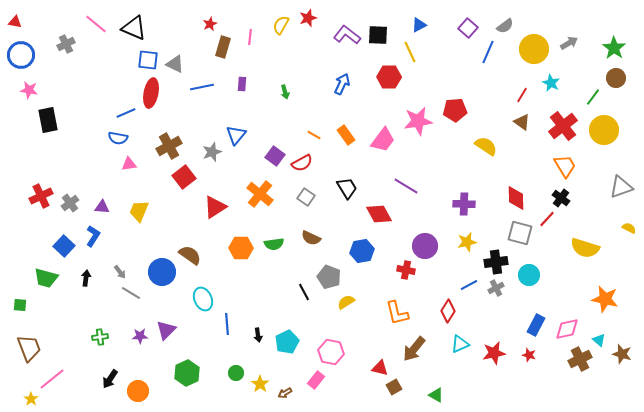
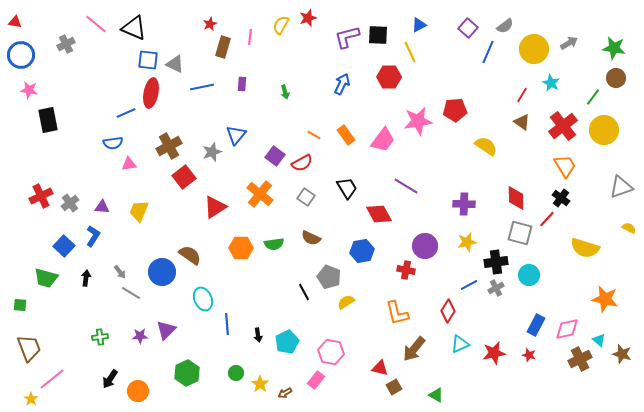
purple L-shape at (347, 35): moved 2 px down; rotated 52 degrees counterclockwise
green star at (614, 48): rotated 25 degrees counterclockwise
blue semicircle at (118, 138): moved 5 px left, 5 px down; rotated 18 degrees counterclockwise
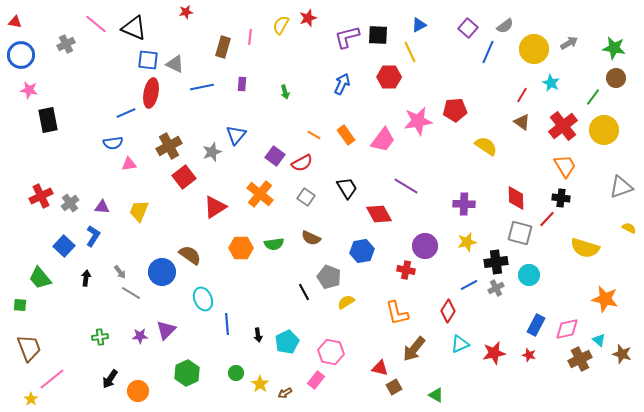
red star at (210, 24): moved 24 px left, 12 px up; rotated 16 degrees clockwise
black cross at (561, 198): rotated 30 degrees counterclockwise
green trapezoid at (46, 278): moved 6 px left; rotated 35 degrees clockwise
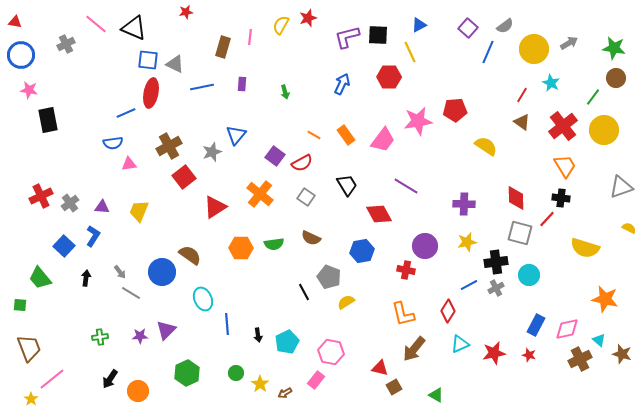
black trapezoid at (347, 188): moved 3 px up
orange L-shape at (397, 313): moved 6 px right, 1 px down
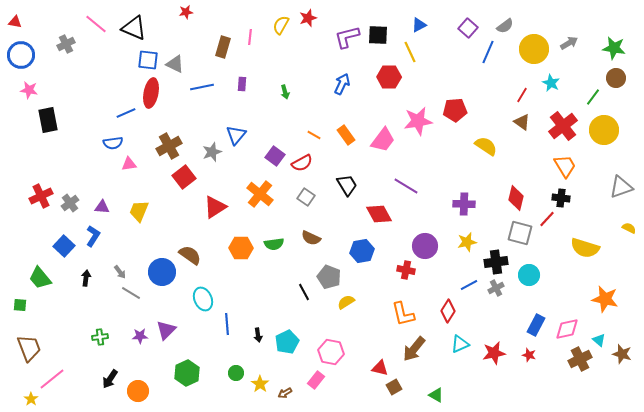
red diamond at (516, 198): rotated 15 degrees clockwise
